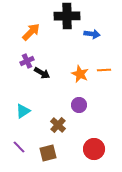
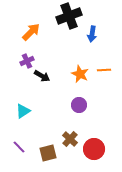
black cross: moved 2 px right; rotated 20 degrees counterclockwise
blue arrow: rotated 91 degrees clockwise
black arrow: moved 3 px down
brown cross: moved 12 px right, 14 px down
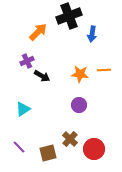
orange arrow: moved 7 px right
orange star: rotated 18 degrees counterclockwise
cyan triangle: moved 2 px up
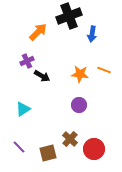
orange line: rotated 24 degrees clockwise
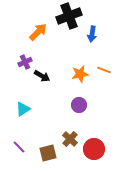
purple cross: moved 2 px left, 1 px down
orange star: rotated 18 degrees counterclockwise
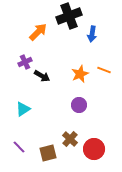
orange star: rotated 12 degrees counterclockwise
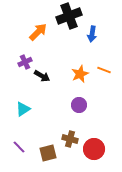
brown cross: rotated 28 degrees counterclockwise
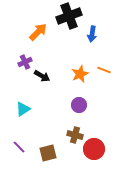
brown cross: moved 5 px right, 4 px up
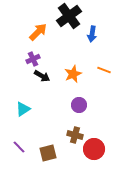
black cross: rotated 15 degrees counterclockwise
purple cross: moved 8 px right, 3 px up
orange star: moved 7 px left
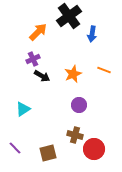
purple line: moved 4 px left, 1 px down
